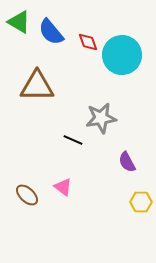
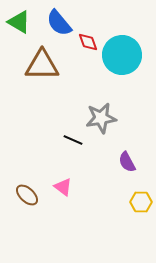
blue semicircle: moved 8 px right, 9 px up
brown triangle: moved 5 px right, 21 px up
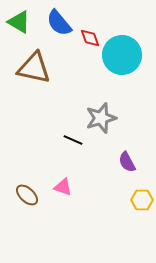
red diamond: moved 2 px right, 4 px up
brown triangle: moved 8 px left, 3 px down; rotated 12 degrees clockwise
gray star: rotated 8 degrees counterclockwise
pink triangle: rotated 18 degrees counterclockwise
yellow hexagon: moved 1 px right, 2 px up
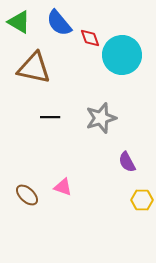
black line: moved 23 px left, 23 px up; rotated 24 degrees counterclockwise
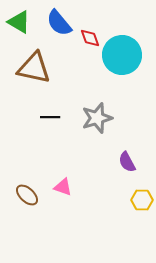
gray star: moved 4 px left
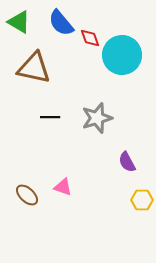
blue semicircle: moved 2 px right
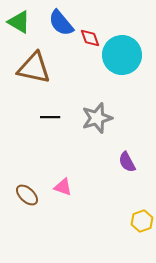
yellow hexagon: moved 21 px down; rotated 20 degrees counterclockwise
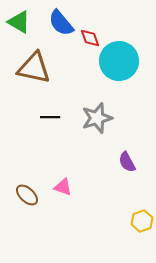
cyan circle: moved 3 px left, 6 px down
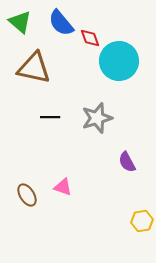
green triangle: moved 1 px right; rotated 10 degrees clockwise
brown ellipse: rotated 15 degrees clockwise
yellow hexagon: rotated 10 degrees clockwise
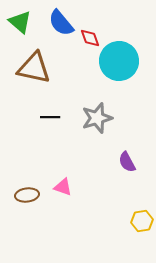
brown ellipse: rotated 65 degrees counterclockwise
